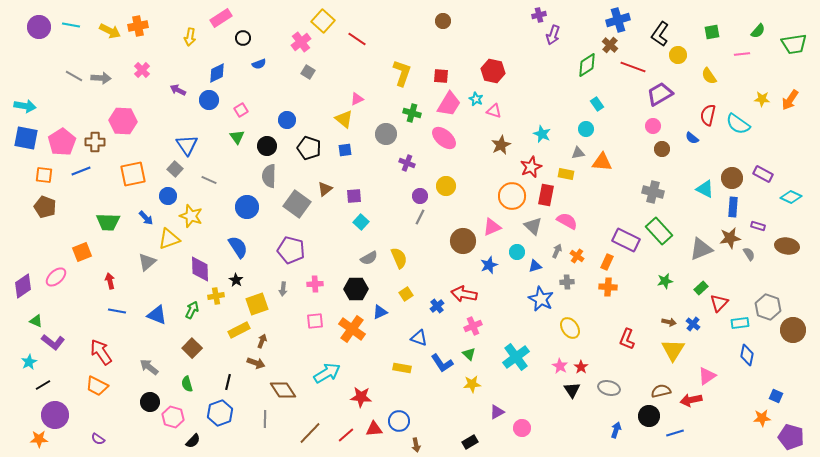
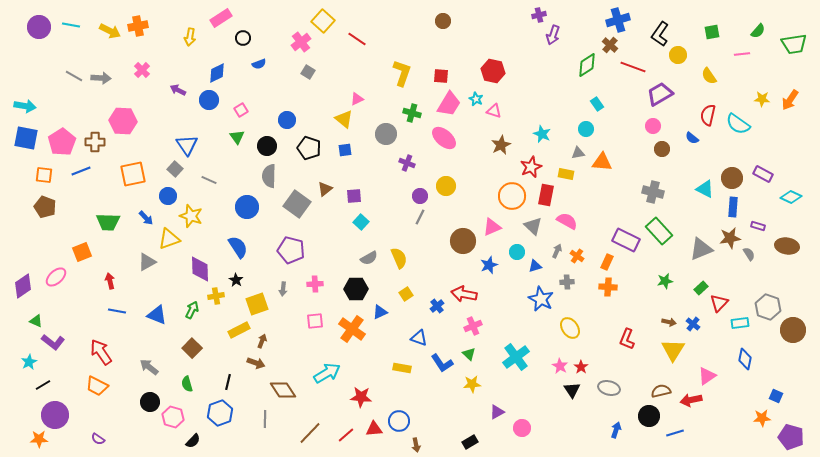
gray triangle at (147, 262): rotated 12 degrees clockwise
blue diamond at (747, 355): moved 2 px left, 4 px down
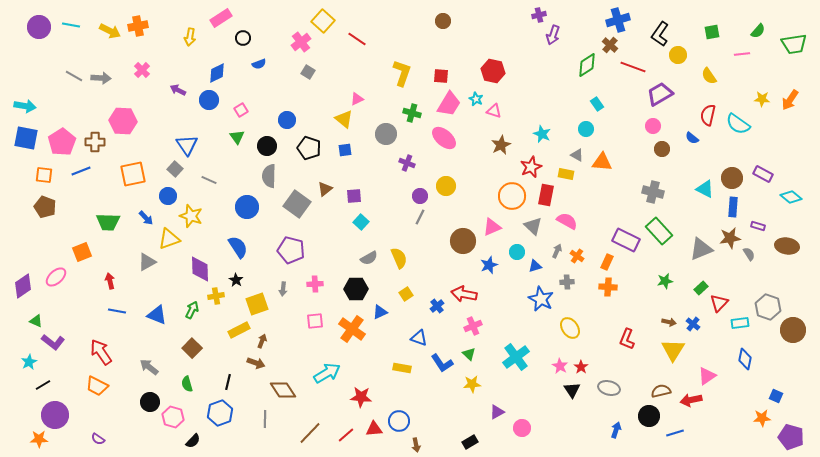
gray triangle at (578, 153): moved 1 px left, 2 px down; rotated 40 degrees clockwise
cyan diamond at (791, 197): rotated 15 degrees clockwise
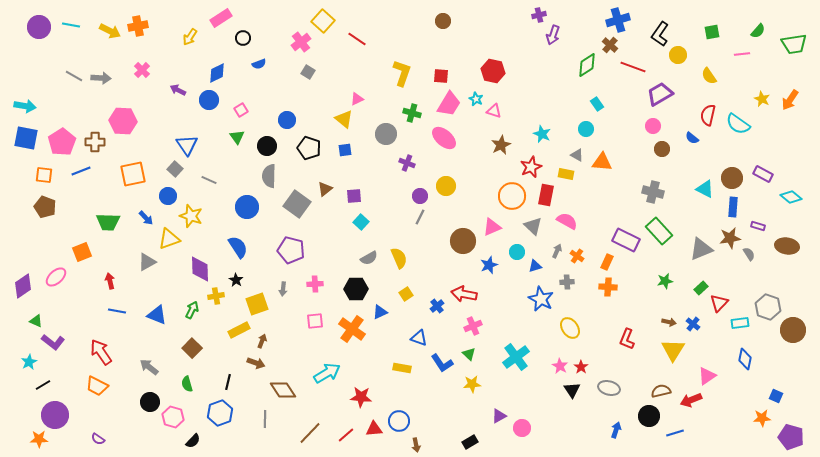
yellow arrow at (190, 37): rotated 24 degrees clockwise
yellow star at (762, 99): rotated 21 degrees clockwise
red arrow at (691, 400): rotated 10 degrees counterclockwise
purple triangle at (497, 412): moved 2 px right, 4 px down
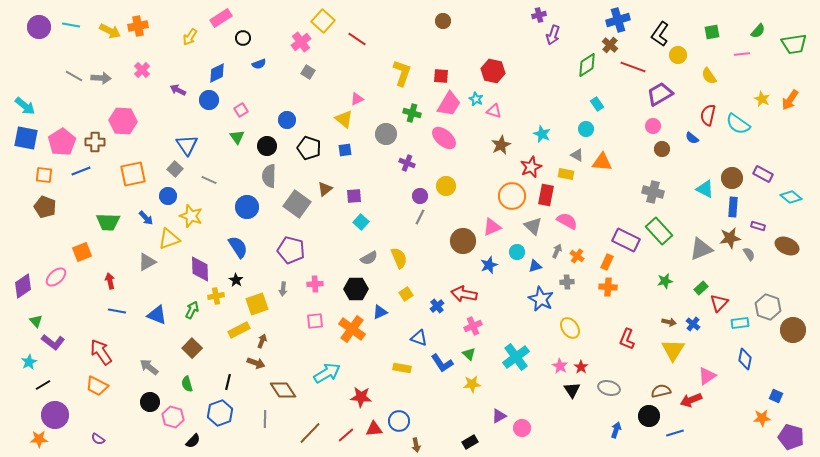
cyan arrow at (25, 106): rotated 30 degrees clockwise
brown ellipse at (787, 246): rotated 15 degrees clockwise
green triangle at (36, 321): rotated 24 degrees clockwise
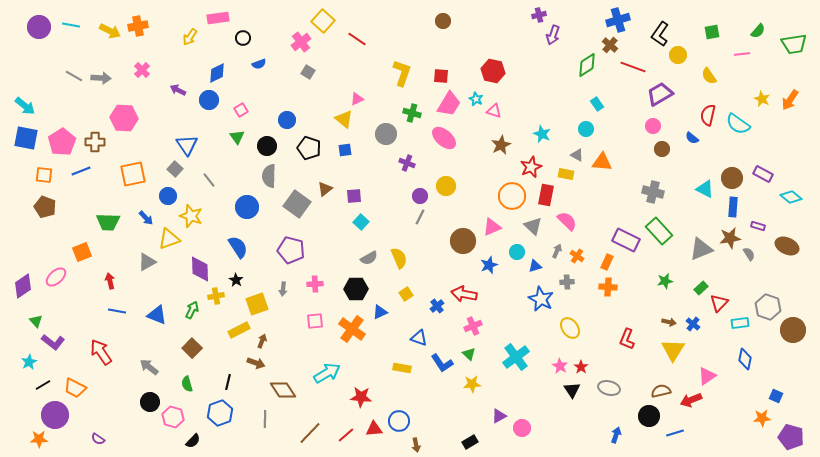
pink rectangle at (221, 18): moved 3 px left; rotated 25 degrees clockwise
pink hexagon at (123, 121): moved 1 px right, 3 px up
gray line at (209, 180): rotated 28 degrees clockwise
pink semicircle at (567, 221): rotated 15 degrees clockwise
orange trapezoid at (97, 386): moved 22 px left, 2 px down
blue arrow at (616, 430): moved 5 px down
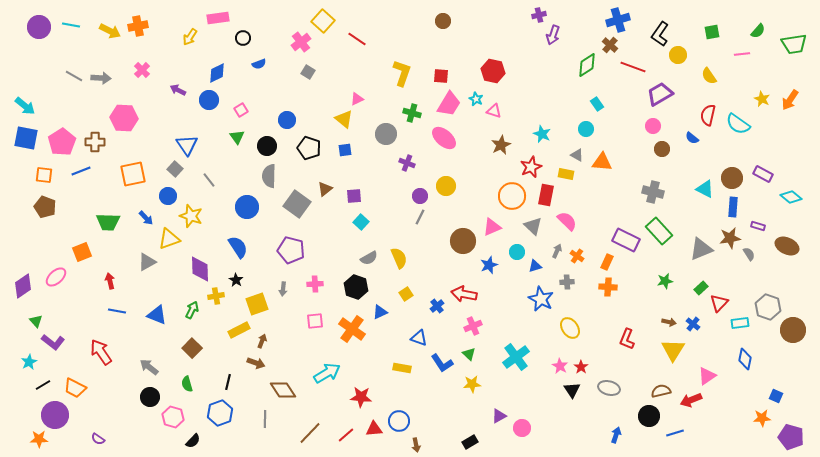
black hexagon at (356, 289): moved 2 px up; rotated 20 degrees clockwise
black circle at (150, 402): moved 5 px up
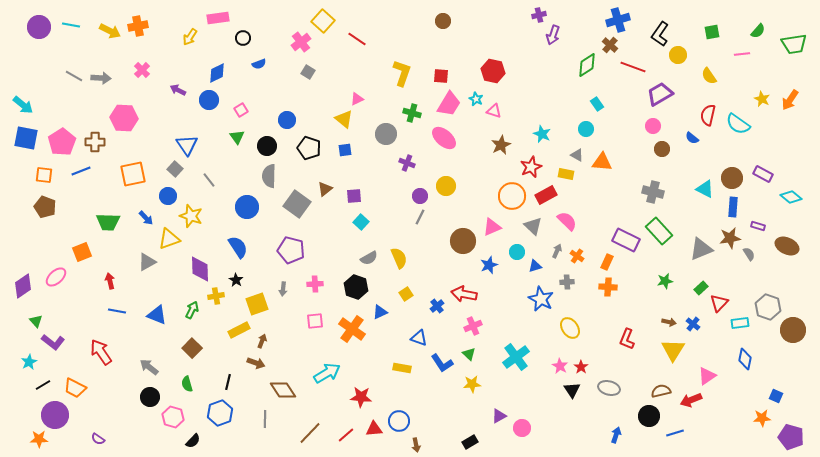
cyan arrow at (25, 106): moved 2 px left, 1 px up
red rectangle at (546, 195): rotated 50 degrees clockwise
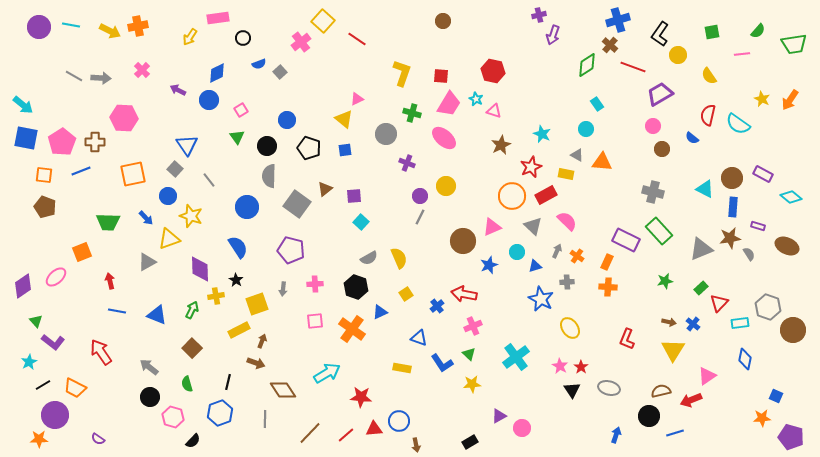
gray square at (308, 72): moved 28 px left; rotated 16 degrees clockwise
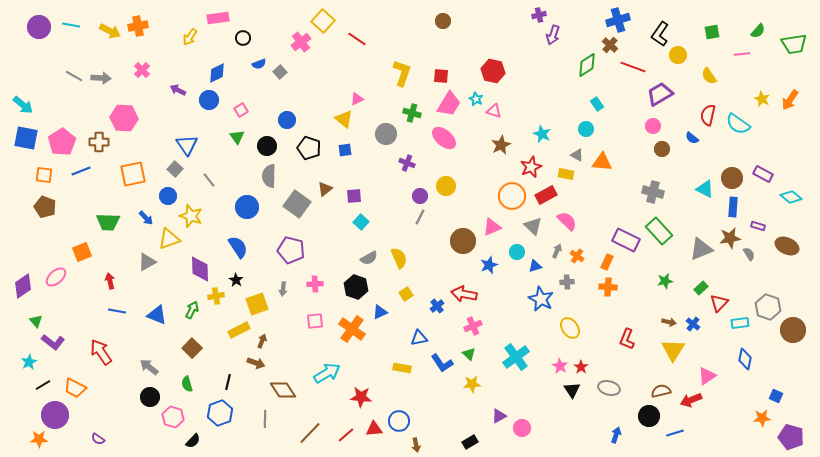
brown cross at (95, 142): moved 4 px right
blue triangle at (419, 338): rotated 30 degrees counterclockwise
